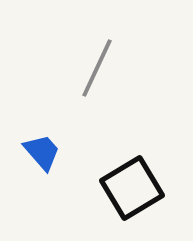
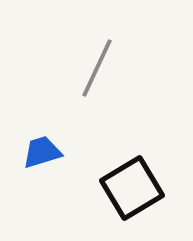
blue trapezoid: rotated 66 degrees counterclockwise
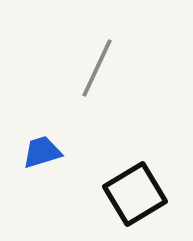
black square: moved 3 px right, 6 px down
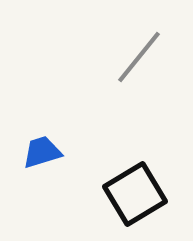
gray line: moved 42 px right, 11 px up; rotated 14 degrees clockwise
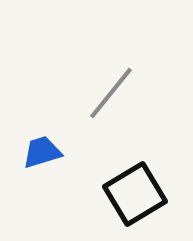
gray line: moved 28 px left, 36 px down
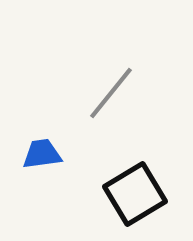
blue trapezoid: moved 2 px down; rotated 9 degrees clockwise
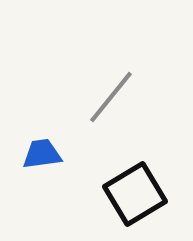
gray line: moved 4 px down
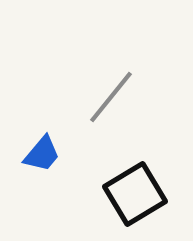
blue trapezoid: rotated 138 degrees clockwise
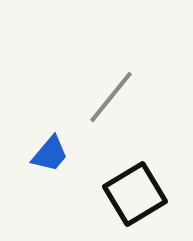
blue trapezoid: moved 8 px right
